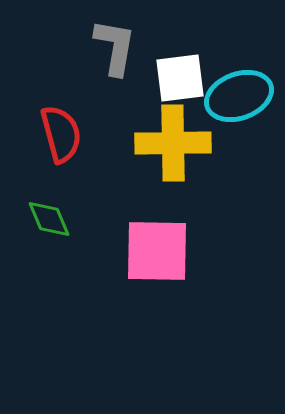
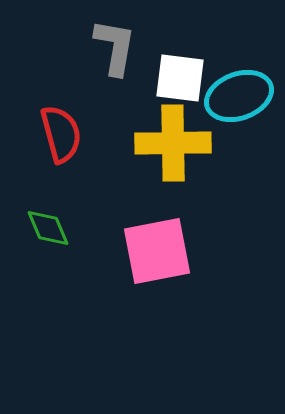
white square: rotated 14 degrees clockwise
green diamond: moved 1 px left, 9 px down
pink square: rotated 12 degrees counterclockwise
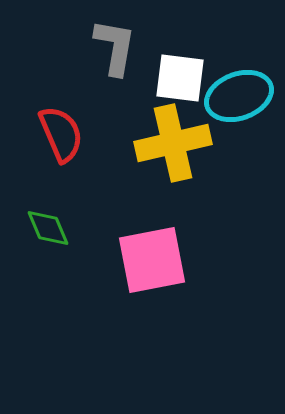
red semicircle: rotated 8 degrees counterclockwise
yellow cross: rotated 12 degrees counterclockwise
pink square: moved 5 px left, 9 px down
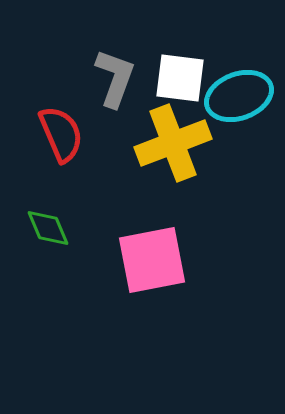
gray L-shape: moved 31 px down; rotated 10 degrees clockwise
yellow cross: rotated 8 degrees counterclockwise
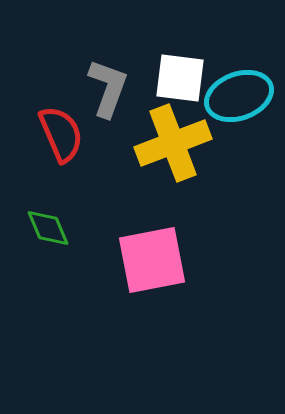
gray L-shape: moved 7 px left, 10 px down
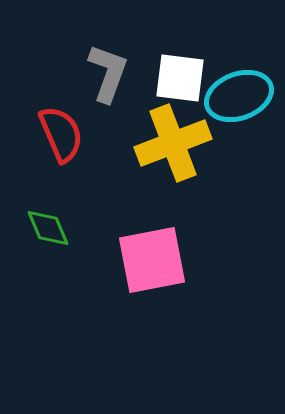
gray L-shape: moved 15 px up
